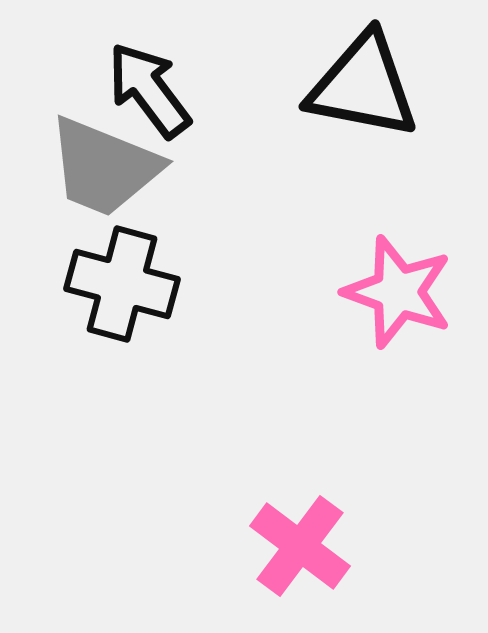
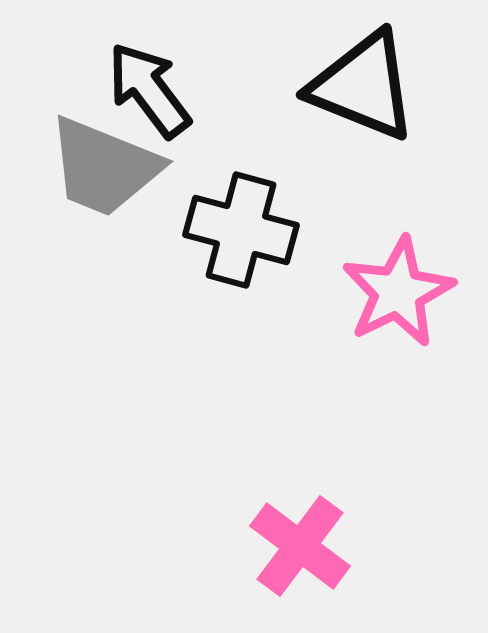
black triangle: rotated 11 degrees clockwise
black cross: moved 119 px right, 54 px up
pink star: rotated 26 degrees clockwise
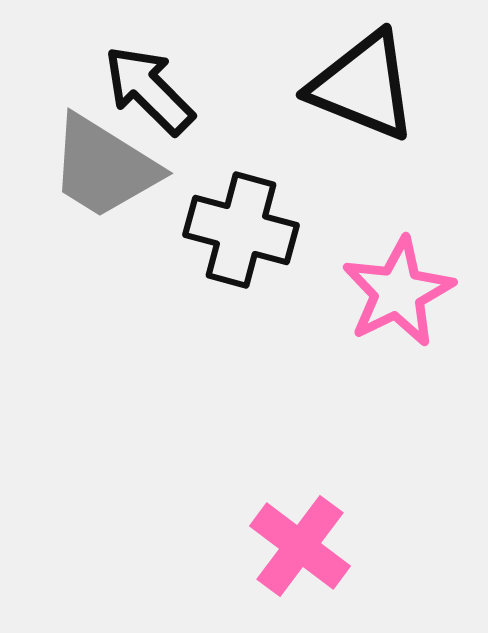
black arrow: rotated 8 degrees counterclockwise
gray trapezoid: rotated 10 degrees clockwise
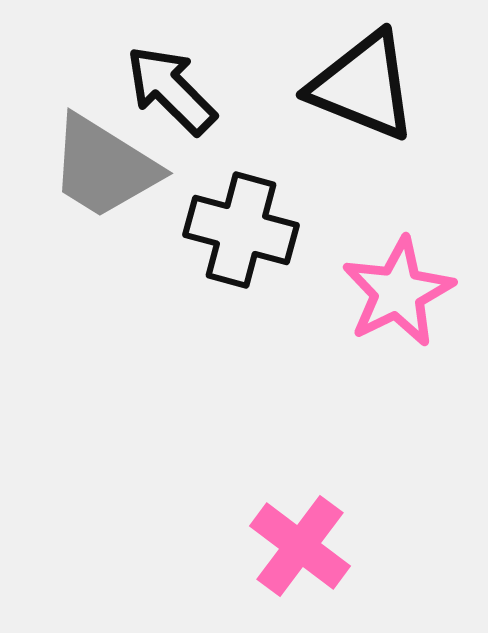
black arrow: moved 22 px right
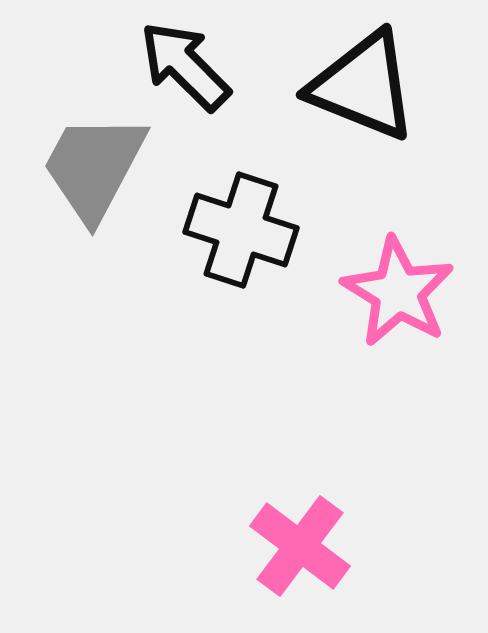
black arrow: moved 14 px right, 24 px up
gray trapezoid: moved 10 px left; rotated 86 degrees clockwise
black cross: rotated 3 degrees clockwise
pink star: rotated 15 degrees counterclockwise
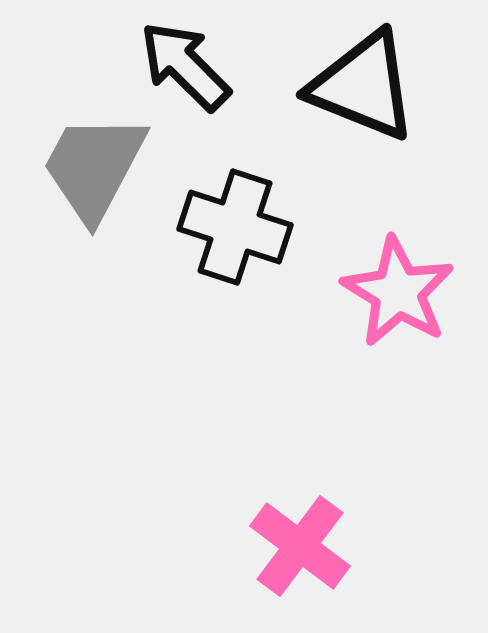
black cross: moved 6 px left, 3 px up
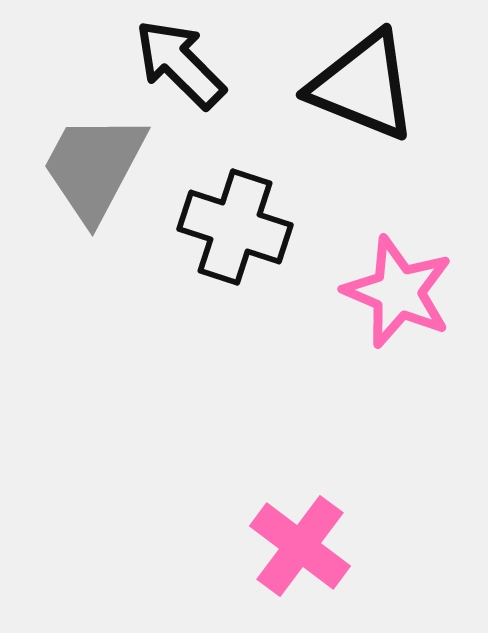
black arrow: moved 5 px left, 2 px up
pink star: rotated 8 degrees counterclockwise
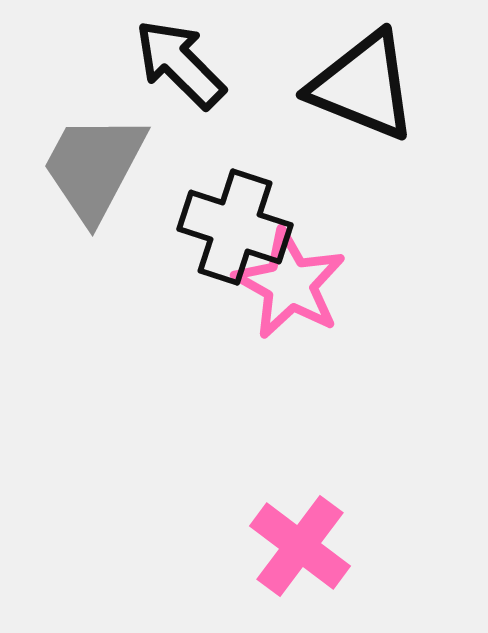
pink star: moved 108 px left, 8 px up; rotated 6 degrees clockwise
